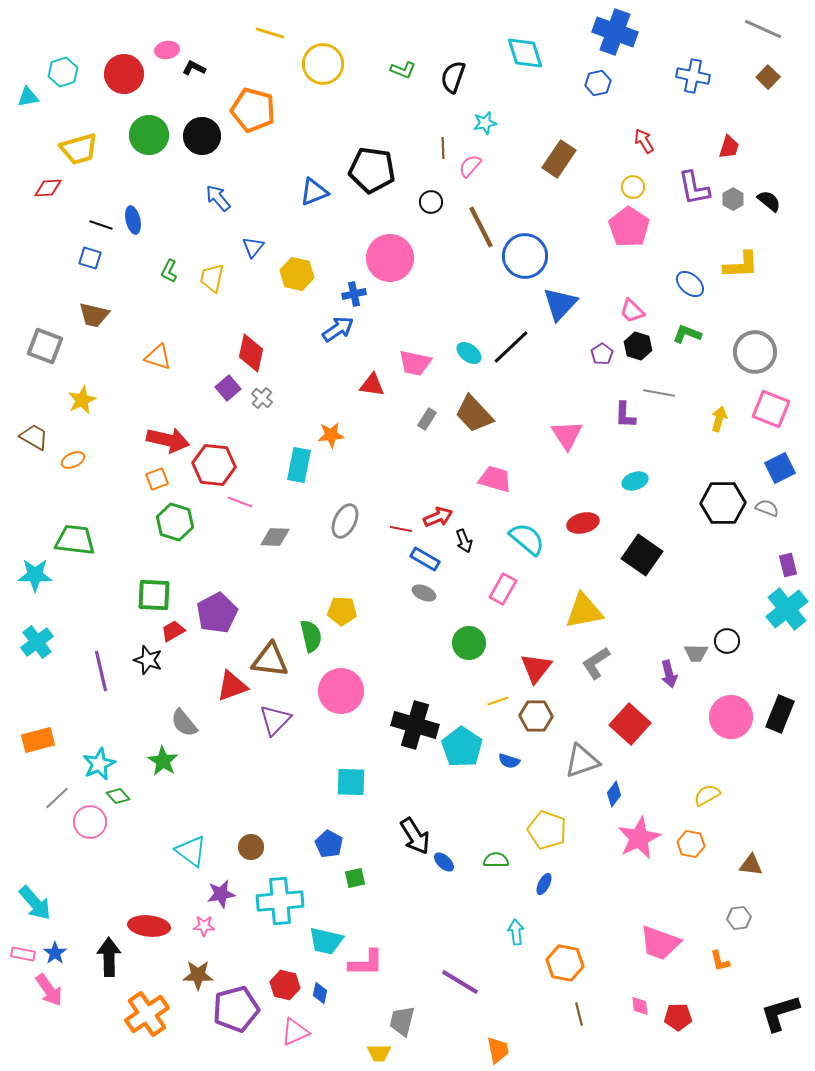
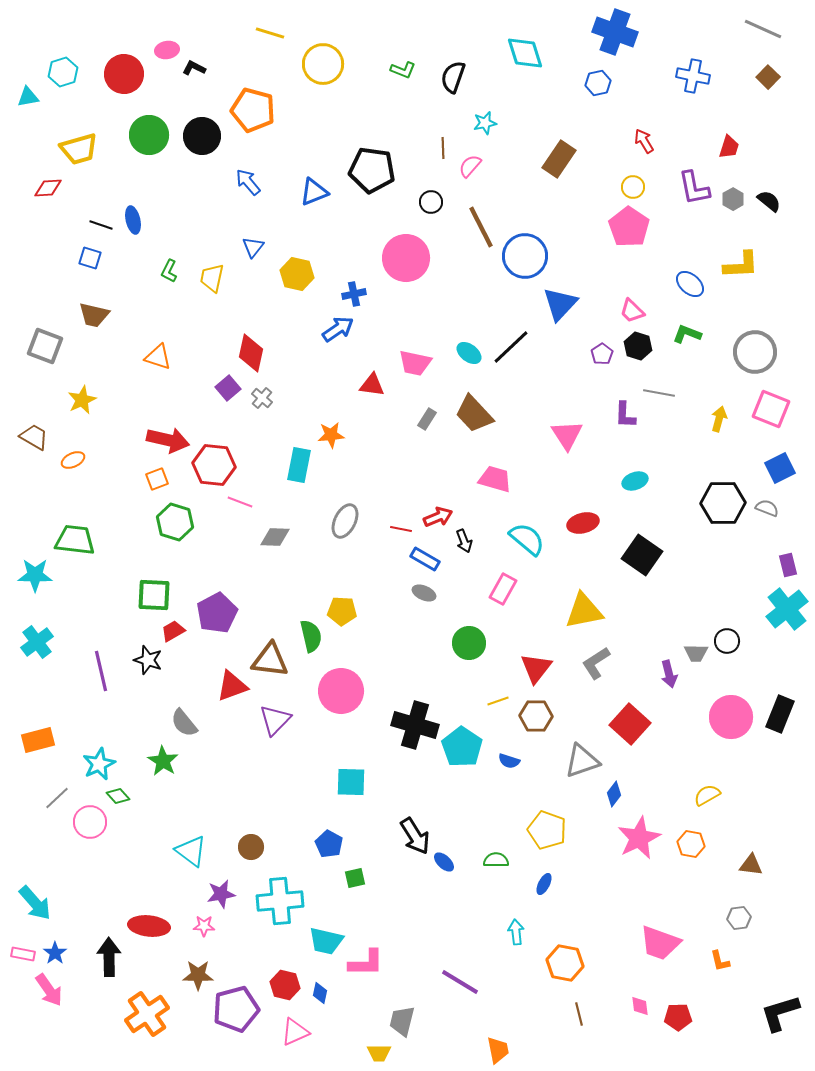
blue arrow at (218, 198): moved 30 px right, 16 px up
pink circle at (390, 258): moved 16 px right
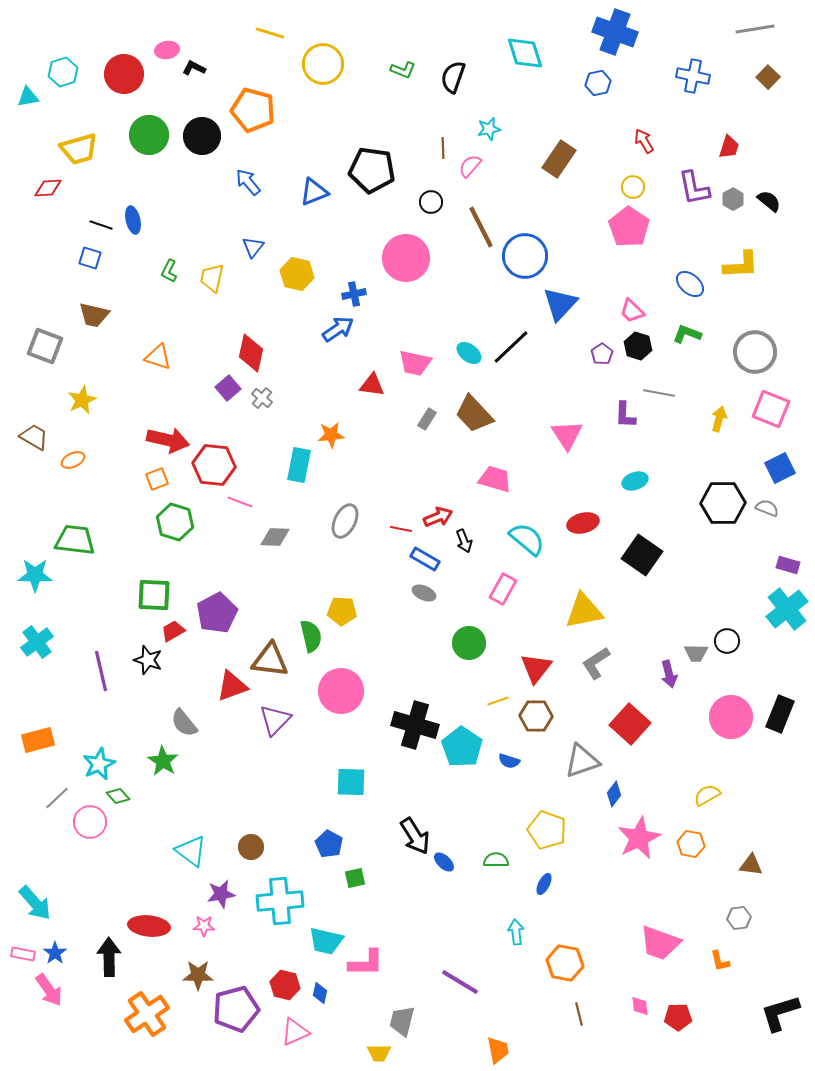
gray line at (763, 29): moved 8 px left; rotated 33 degrees counterclockwise
cyan star at (485, 123): moved 4 px right, 6 px down
purple rectangle at (788, 565): rotated 60 degrees counterclockwise
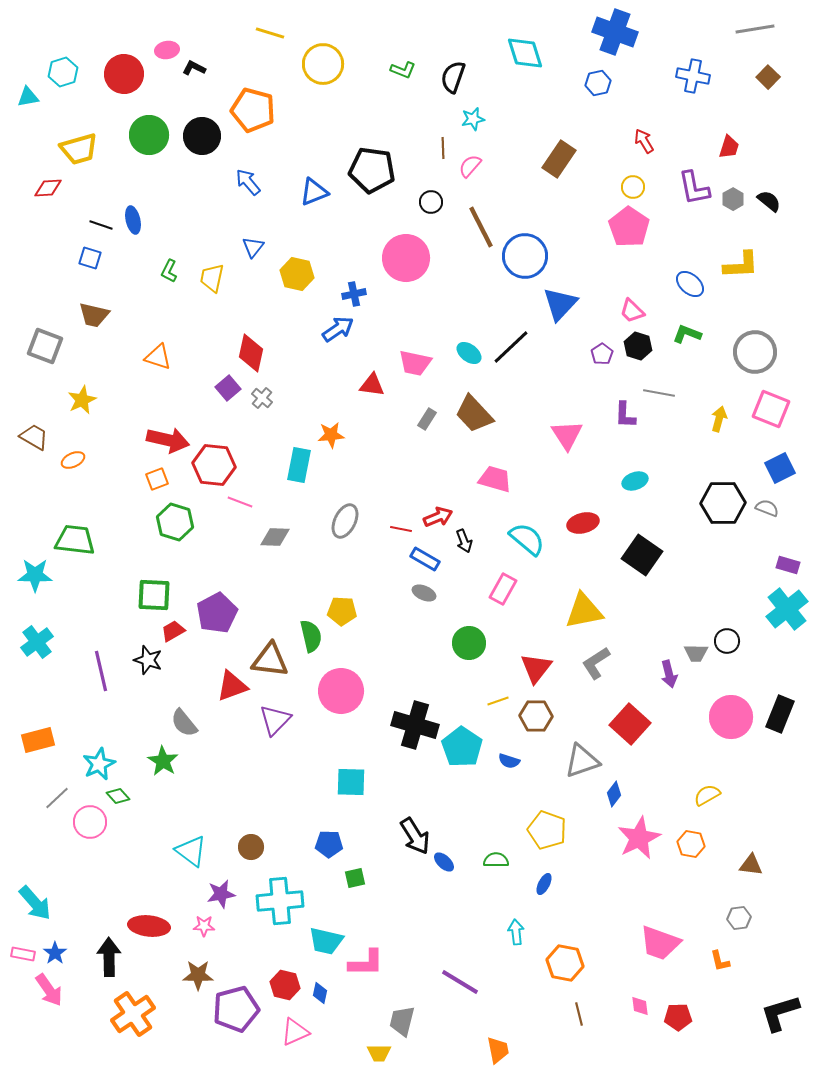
cyan star at (489, 129): moved 16 px left, 10 px up
blue pentagon at (329, 844): rotated 28 degrees counterclockwise
orange cross at (147, 1014): moved 14 px left
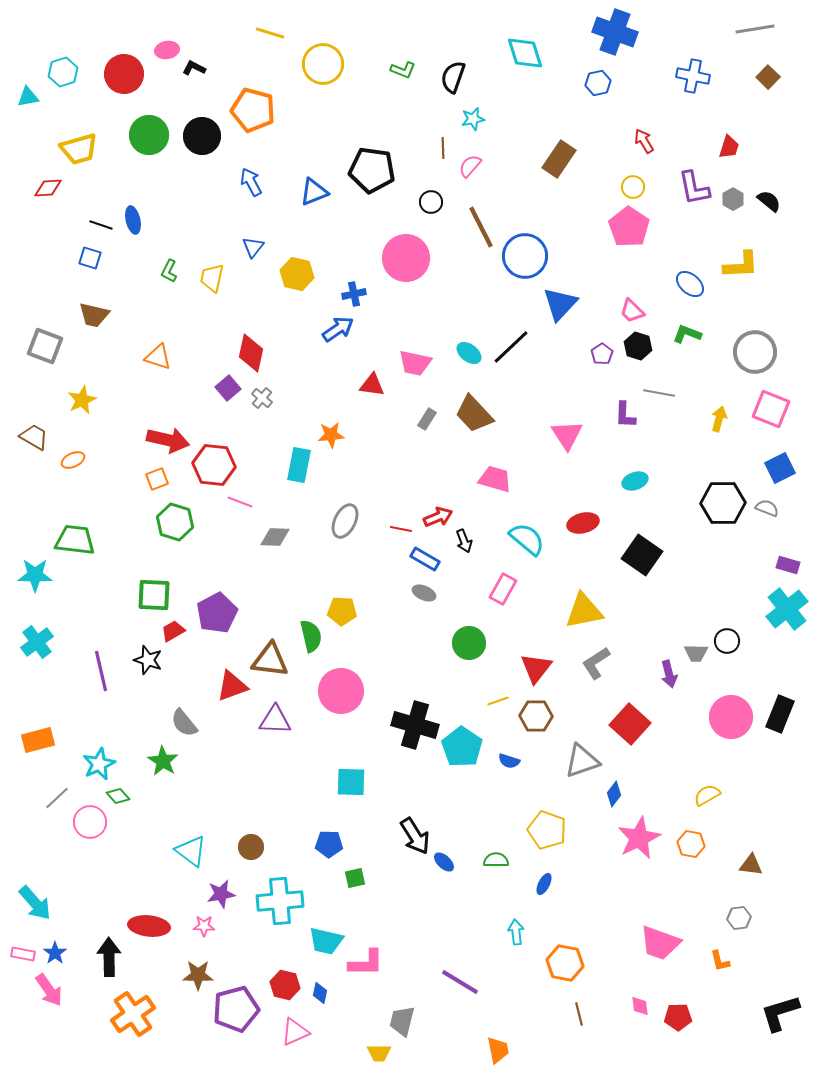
blue arrow at (248, 182): moved 3 px right; rotated 12 degrees clockwise
purple triangle at (275, 720): rotated 48 degrees clockwise
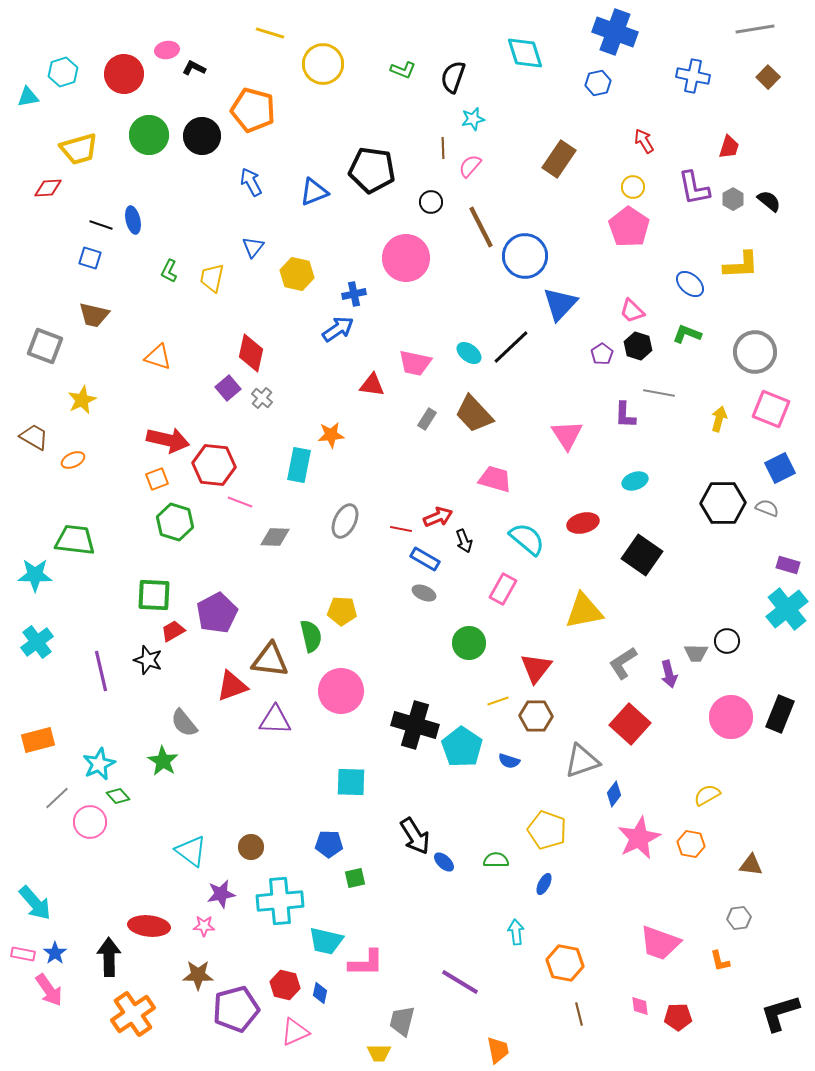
gray L-shape at (596, 663): moved 27 px right
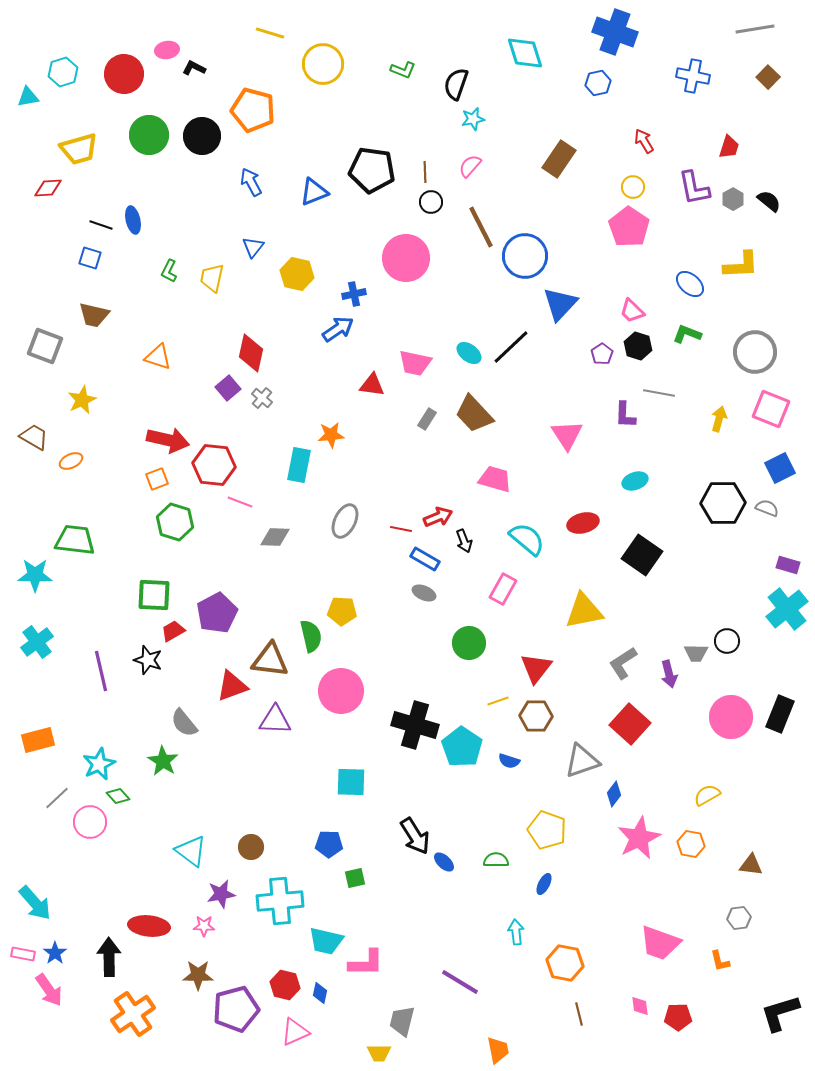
black semicircle at (453, 77): moved 3 px right, 7 px down
brown line at (443, 148): moved 18 px left, 24 px down
orange ellipse at (73, 460): moved 2 px left, 1 px down
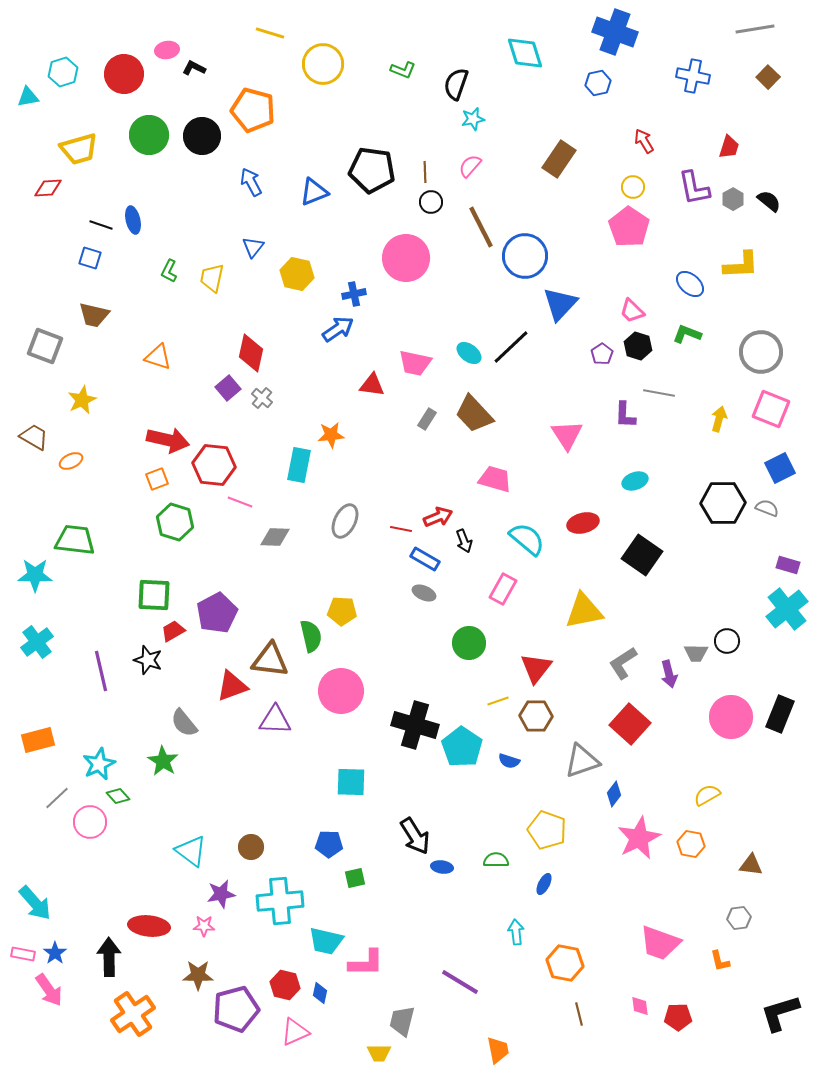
gray circle at (755, 352): moved 6 px right
blue ellipse at (444, 862): moved 2 px left, 5 px down; rotated 35 degrees counterclockwise
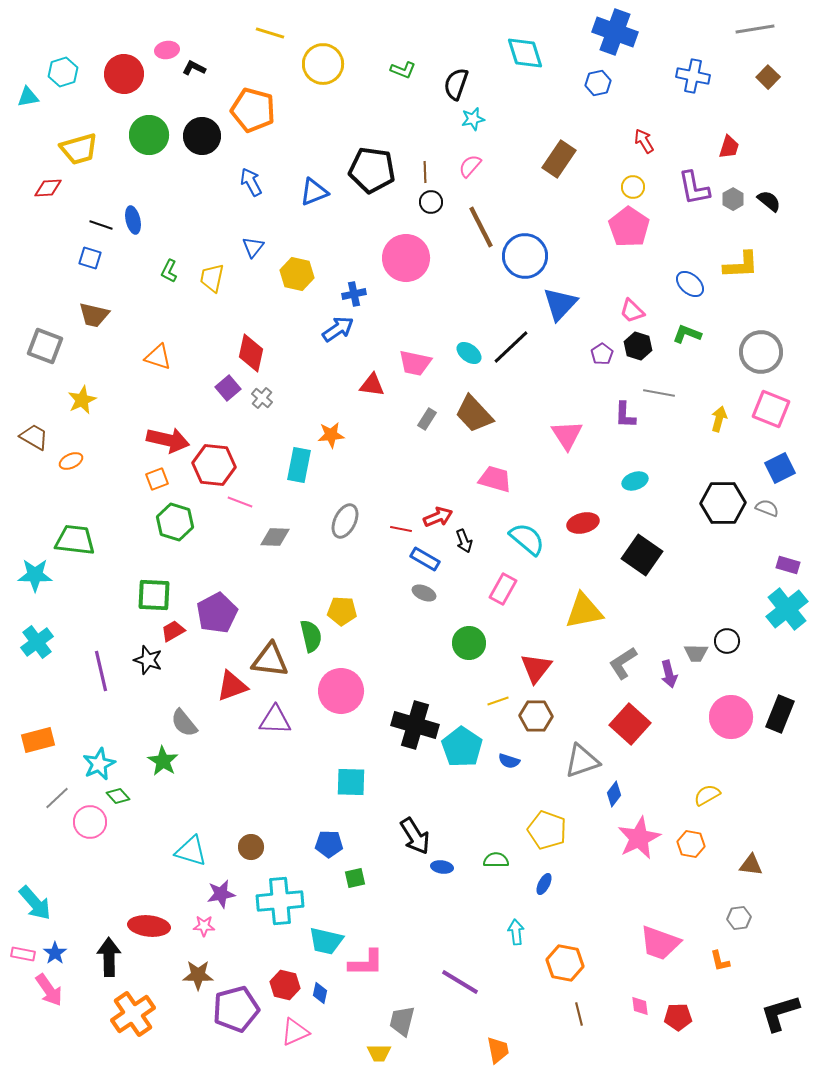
cyan triangle at (191, 851): rotated 20 degrees counterclockwise
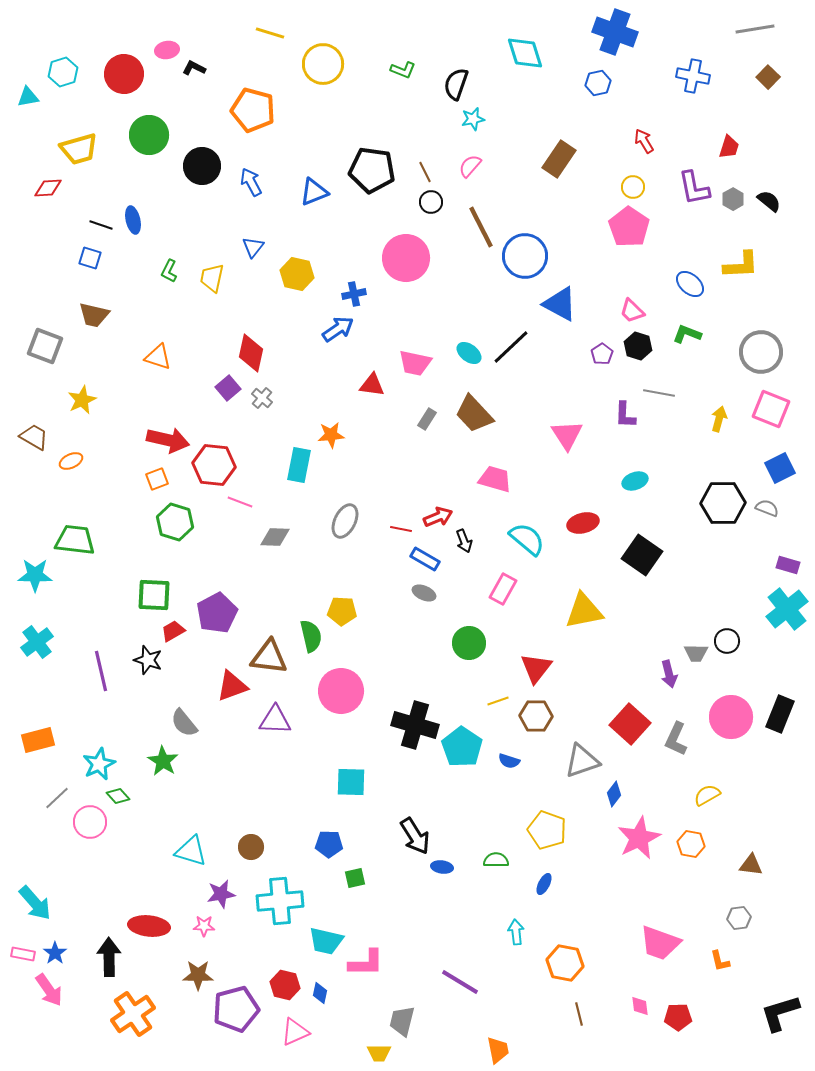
black circle at (202, 136): moved 30 px down
brown line at (425, 172): rotated 25 degrees counterclockwise
blue triangle at (560, 304): rotated 45 degrees counterclockwise
brown triangle at (270, 660): moved 1 px left, 3 px up
gray L-shape at (623, 663): moved 53 px right, 76 px down; rotated 32 degrees counterclockwise
